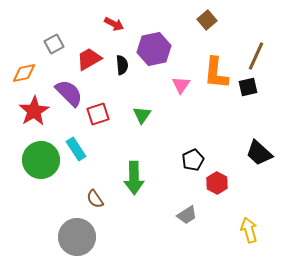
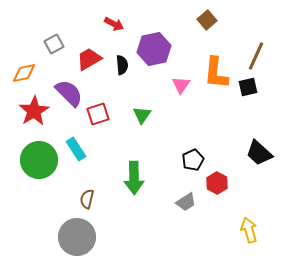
green circle: moved 2 px left
brown semicircle: moved 8 px left; rotated 48 degrees clockwise
gray trapezoid: moved 1 px left, 13 px up
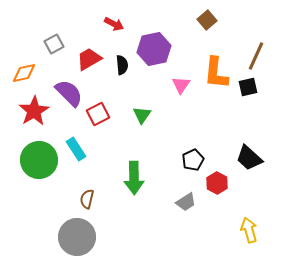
red square: rotated 10 degrees counterclockwise
black trapezoid: moved 10 px left, 5 px down
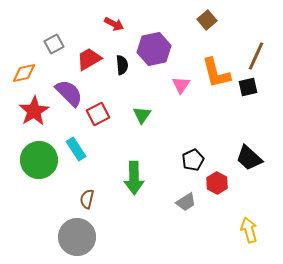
orange L-shape: rotated 20 degrees counterclockwise
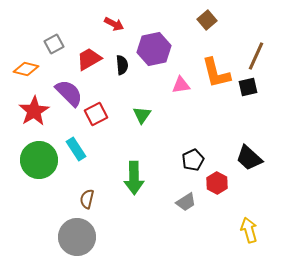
orange diamond: moved 2 px right, 4 px up; rotated 25 degrees clockwise
pink triangle: rotated 48 degrees clockwise
red square: moved 2 px left
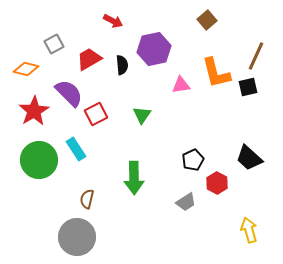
red arrow: moved 1 px left, 3 px up
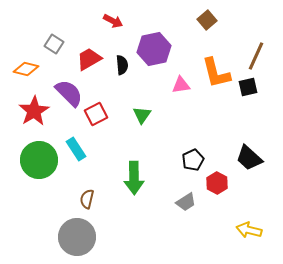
gray square: rotated 30 degrees counterclockwise
yellow arrow: rotated 60 degrees counterclockwise
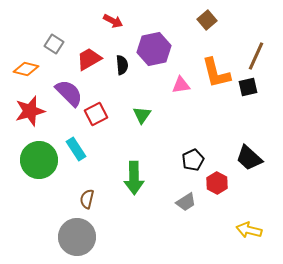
red star: moved 4 px left; rotated 16 degrees clockwise
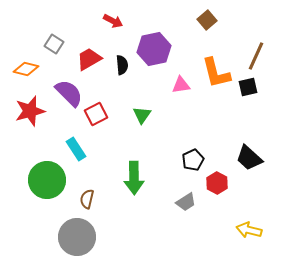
green circle: moved 8 px right, 20 px down
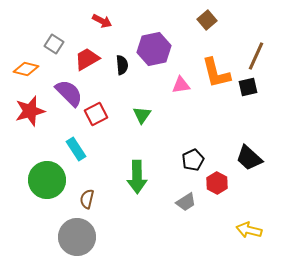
red arrow: moved 11 px left
red trapezoid: moved 2 px left
green arrow: moved 3 px right, 1 px up
